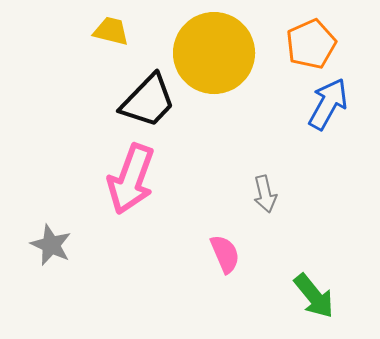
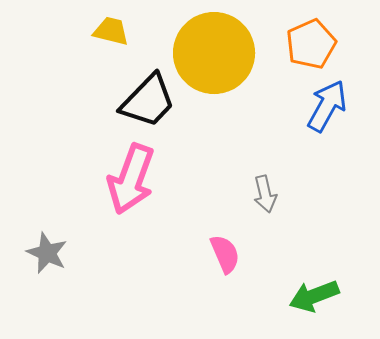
blue arrow: moved 1 px left, 2 px down
gray star: moved 4 px left, 8 px down
green arrow: rotated 108 degrees clockwise
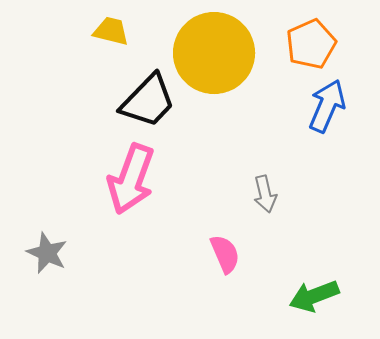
blue arrow: rotated 6 degrees counterclockwise
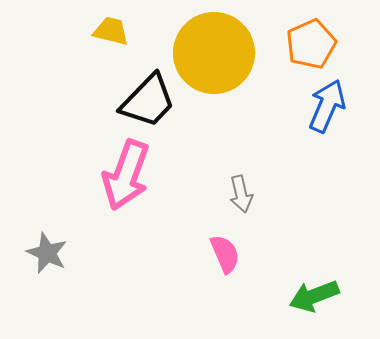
pink arrow: moved 5 px left, 4 px up
gray arrow: moved 24 px left
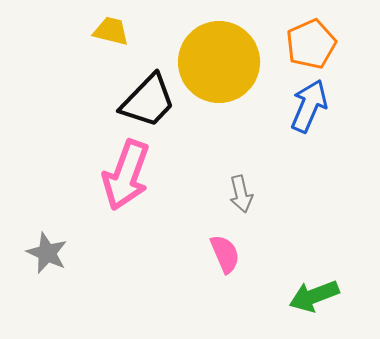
yellow circle: moved 5 px right, 9 px down
blue arrow: moved 18 px left
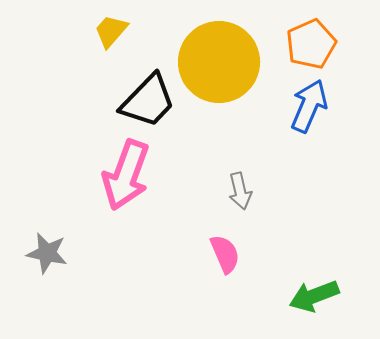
yellow trapezoid: rotated 63 degrees counterclockwise
gray arrow: moved 1 px left, 3 px up
gray star: rotated 12 degrees counterclockwise
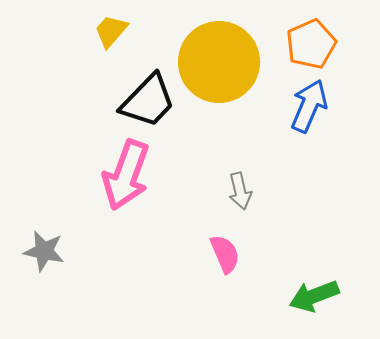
gray star: moved 3 px left, 2 px up
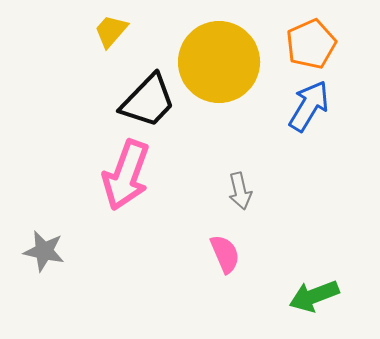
blue arrow: rotated 8 degrees clockwise
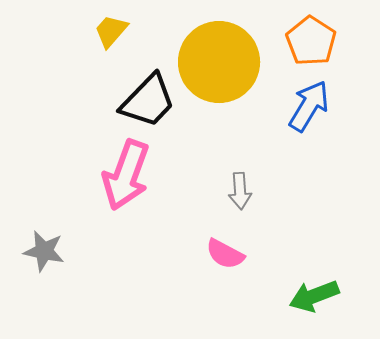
orange pentagon: moved 3 px up; rotated 15 degrees counterclockwise
gray arrow: rotated 9 degrees clockwise
pink semicircle: rotated 141 degrees clockwise
